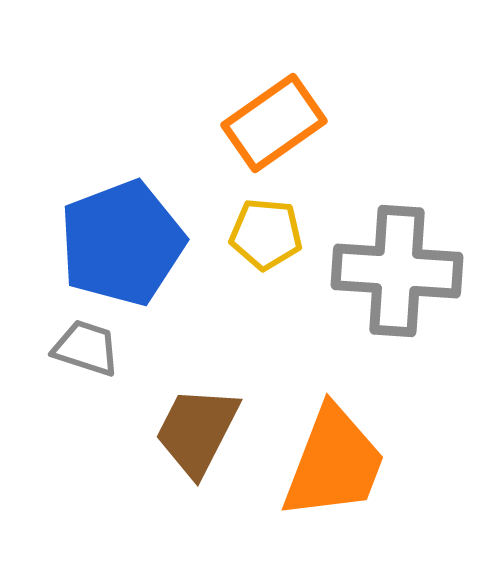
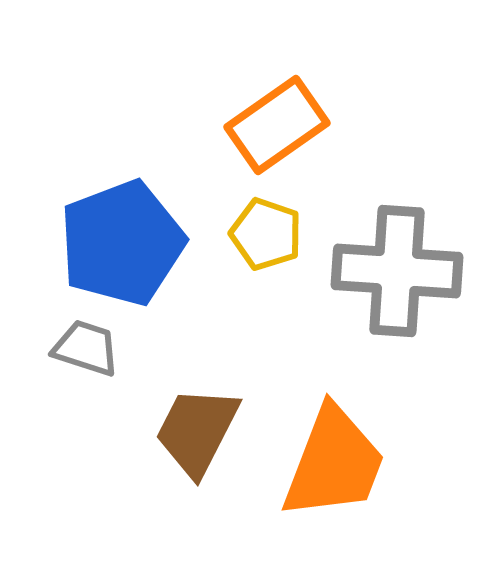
orange rectangle: moved 3 px right, 2 px down
yellow pentagon: rotated 14 degrees clockwise
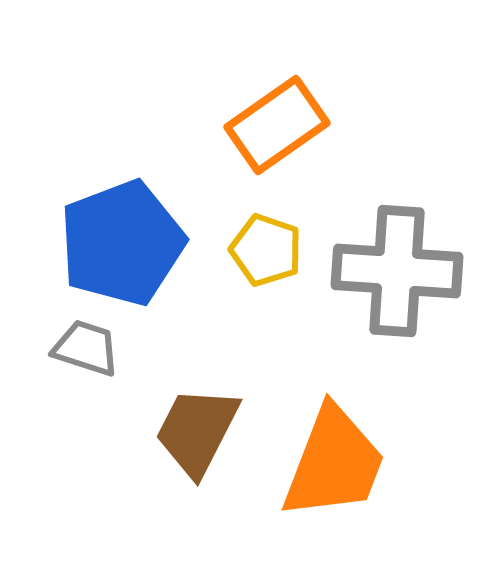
yellow pentagon: moved 16 px down
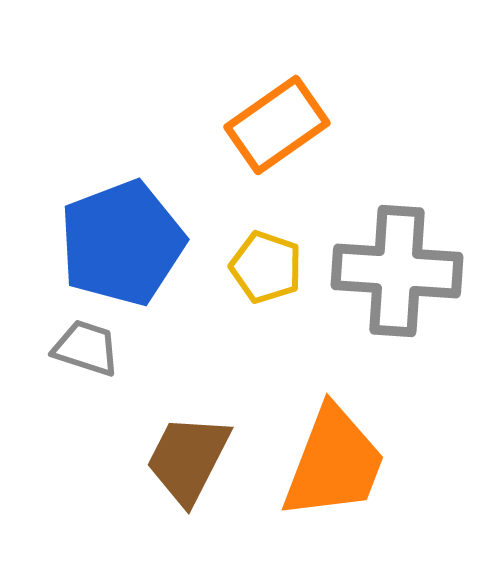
yellow pentagon: moved 17 px down
brown trapezoid: moved 9 px left, 28 px down
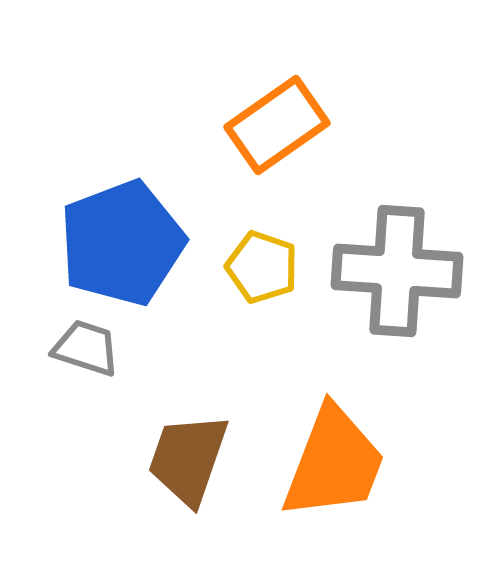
yellow pentagon: moved 4 px left
brown trapezoid: rotated 8 degrees counterclockwise
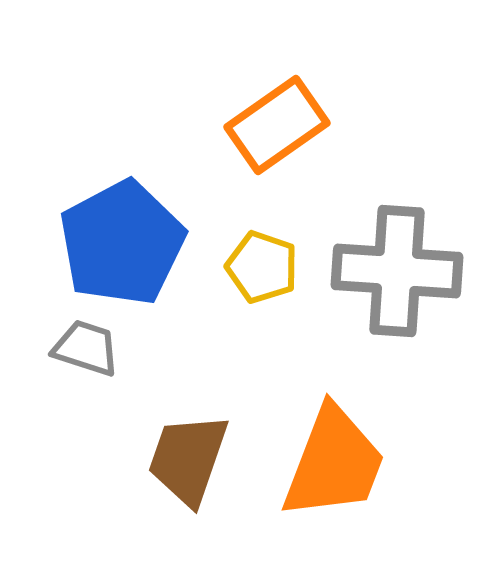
blue pentagon: rotated 7 degrees counterclockwise
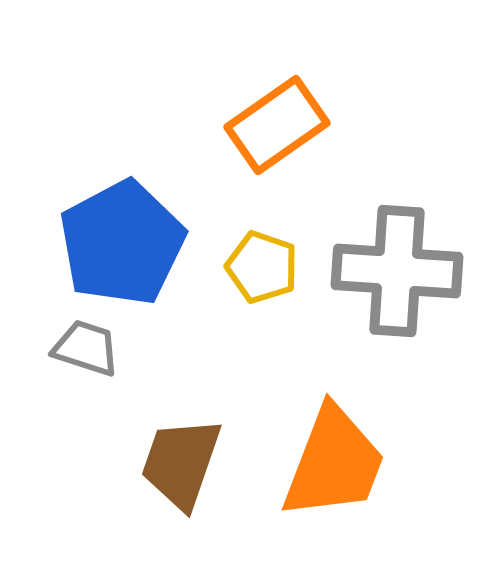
brown trapezoid: moved 7 px left, 4 px down
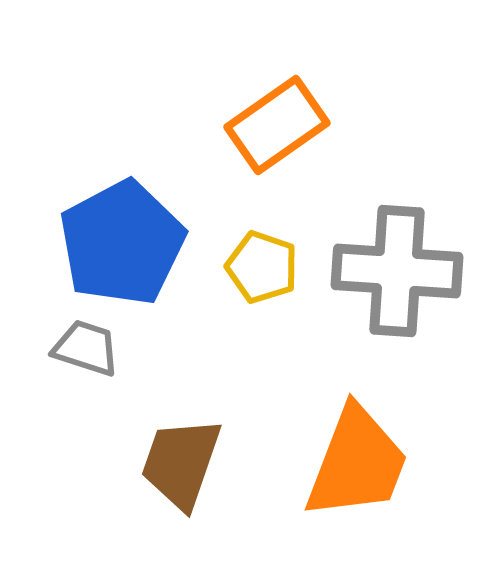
orange trapezoid: moved 23 px right
